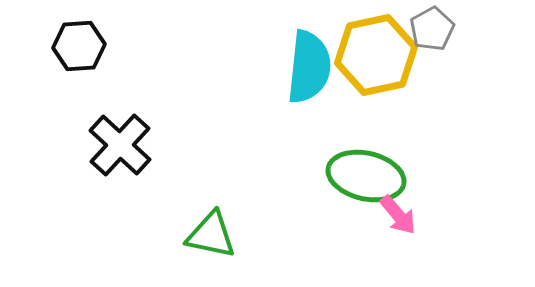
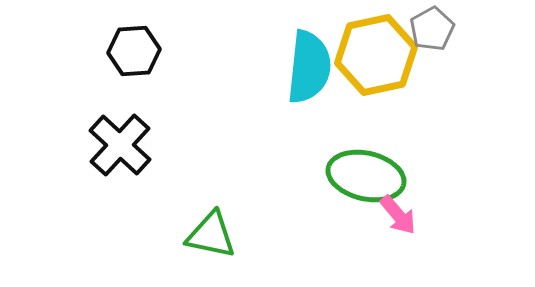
black hexagon: moved 55 px right, 5 px down
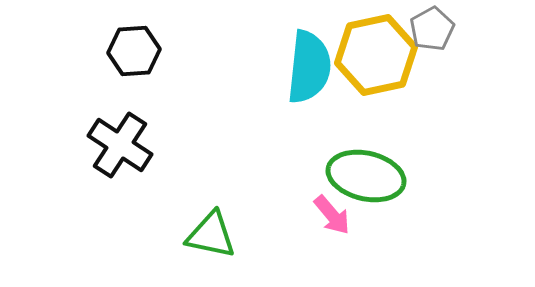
black cross: rotated 10 degrees counterclockwise
pink arrow: moved 66 px left
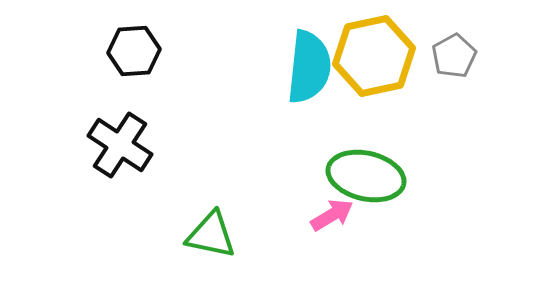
gray pentagon: moved 22 px right, 27 px down
yellow hexagon: moved 2 px left, 1 px down
pink arrow: rotated 81 degrees counterclockwise
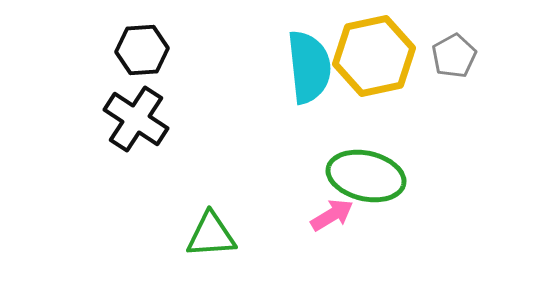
black hexagon: moved 8 px right, 1 px up
cyan semicircle: rotated 12 degrees counterclockwise
black cross: moved 16 px right, 26 px up
green triangle: rotated 16 degrees counterclockwise
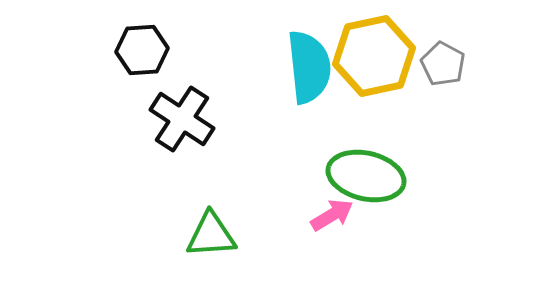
gray pentagon: moved 11 px left, 8 px down; rotated 15 degrees counterclockwise
black cross: moved 46 px right
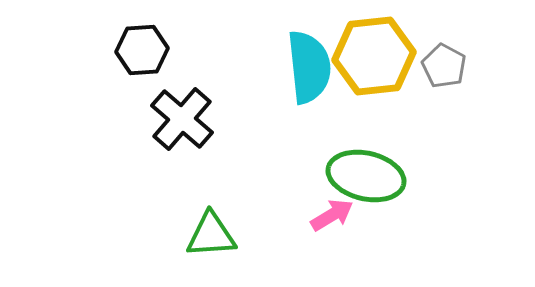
yellow hexagon: rotated 6 degrees clockwise
gray pentagon: moved 1 px right, 2 px down
black cross: rotated 8 degrees clockwise
